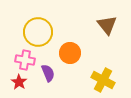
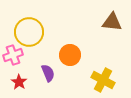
brown triangle: moved 5 px right, 3 px up; rotated 45 degrees counterclockwise
yellow circle: moved 9 px left
orange circle: moved 2 px down
pink cross: moved 12 px left, 5 px up; rotated 30 degrees counterclockwise
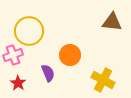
yellow circle: moved 1 px up
red star: moved 1 px left, 1 px down
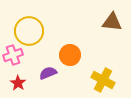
purple semicircle: rotated 90 degrees counterclockwise
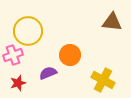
yellow circle: moved 1 px left
red star: rotated 21 degrees clockwise
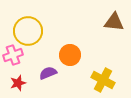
brown triangle: moved 2 px right
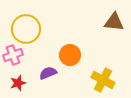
yellow circle: moved 2 px left, 2 px up
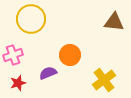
yellow circle: moved 5 px right, 10 px up
yellow cross: moved 1 px right; rotated 25 degrees clockwise
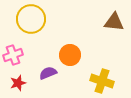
yellow cross: moved 2 px left, 1 px down; rotated 35 degrees counterclockwise
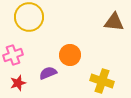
yellow circle: moved 2 px left, 2 px up
